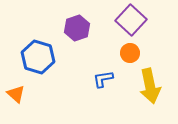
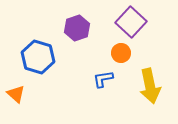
purple square: moved 2 px down
orange circle: moved 9 px left
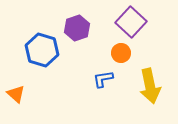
blue hexagon: moved 4 px right, 7 px up
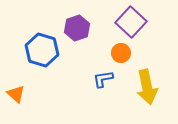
yellow arrow: moved 3 px left, 1 px down
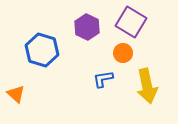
purple square: rotated 12 degrees counterclockwise
purple hexagon: moved 10 px right, 1 px up; rotated 15 degrees counterclockwise
orange circle: moved 2 px right
yellow arrow: moved 1 px up
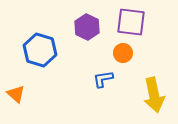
purple square: rotated 24 degrees counterclockwise
blue hexagon: moved 2 px left
yellow arrow: moved 7 px right, 9 px down
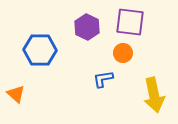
purple square: moved 1 px left
blue hexagon: rotated 16 degrees counterclockwise
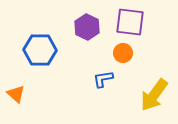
yellow arrow: rotated 48 degrees clockwise
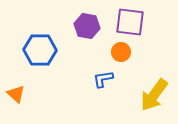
purple hexagon: moved 1 px up; rotated 15 degrees counterclockwise
orange circle: moved 2 px left, 1 px up
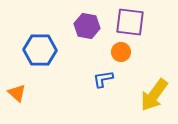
orange triangle: moved 1 px right, 1 px up
